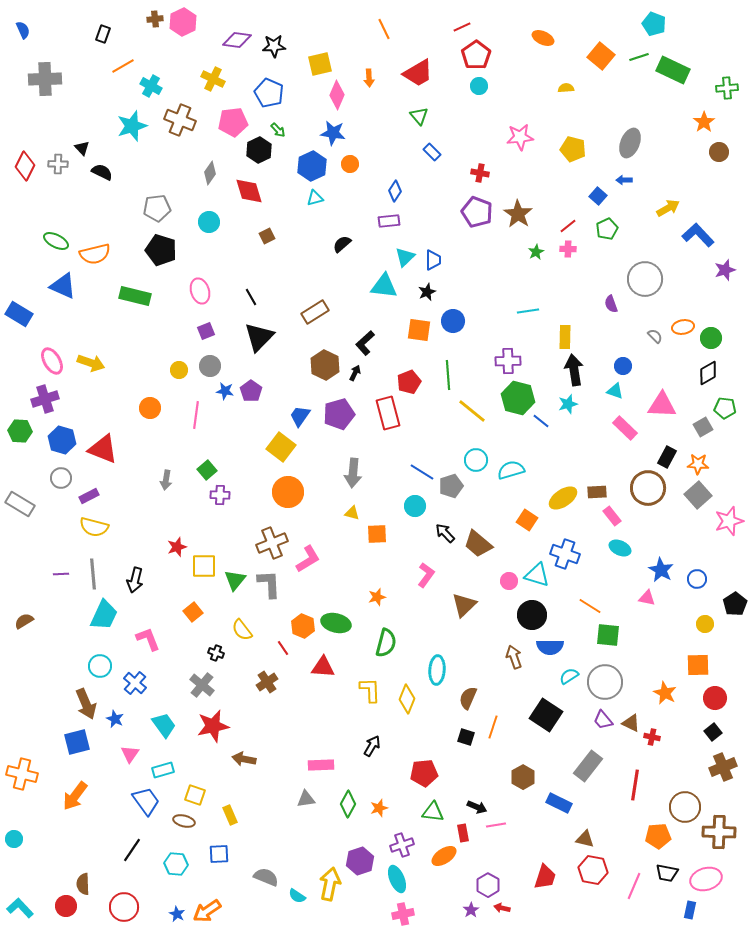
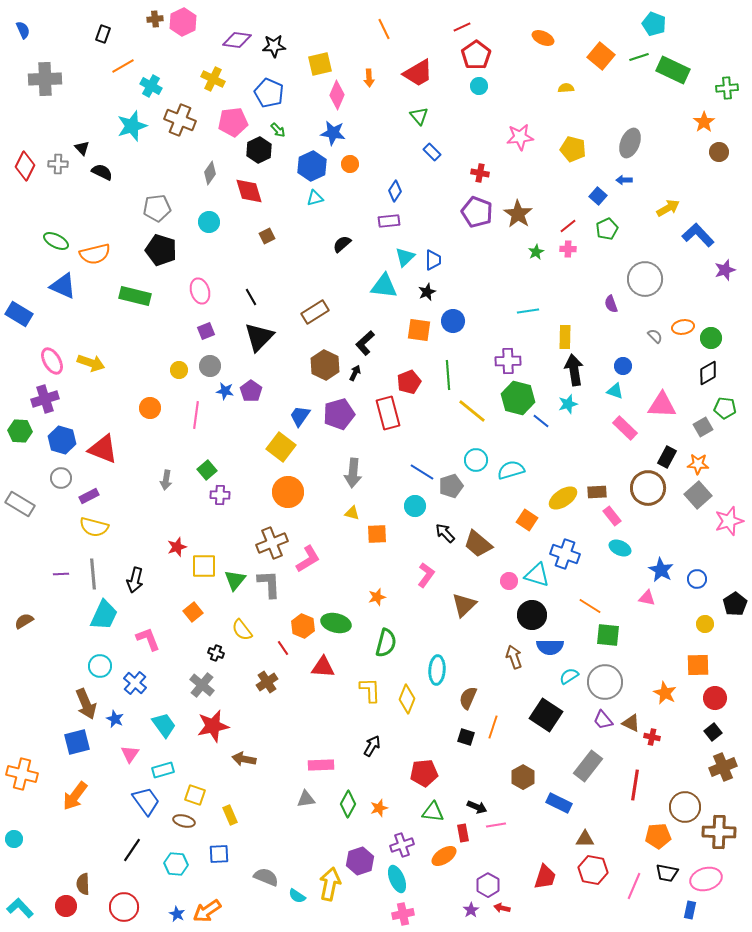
brown triangle at (585, 839): rotated 12 degrees counterclockwise
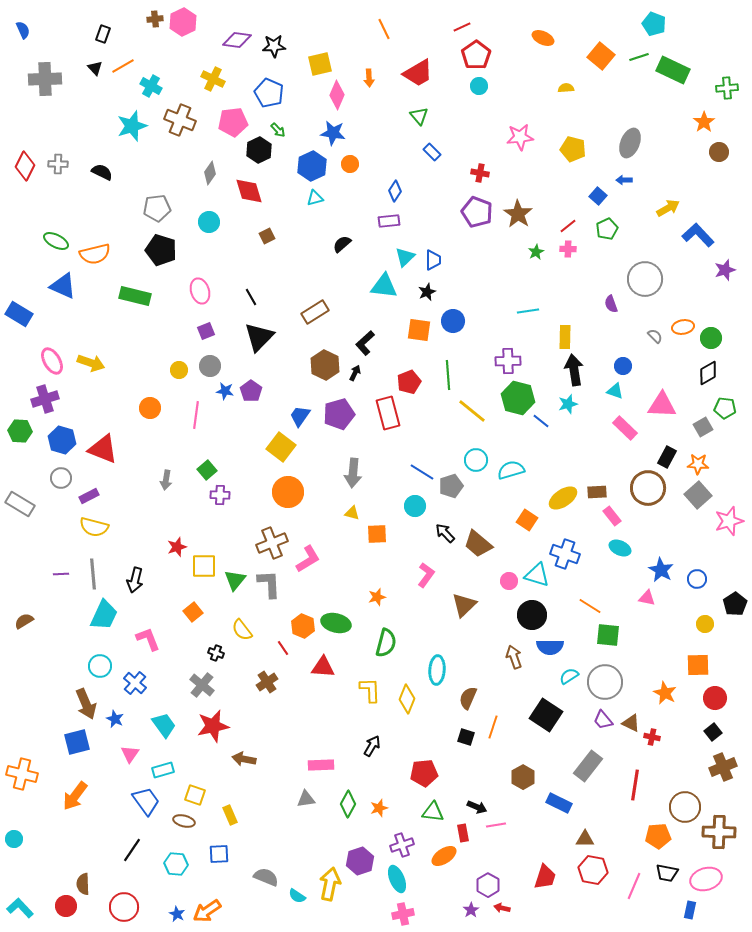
black triangle at (82, 148): moved 13 px right, 80 px up
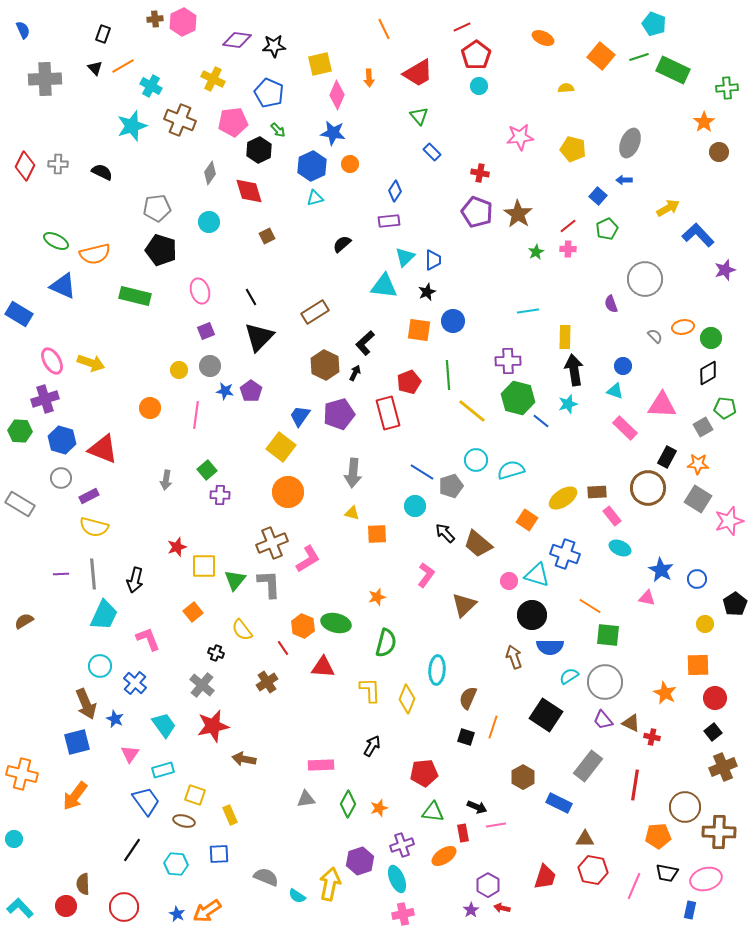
gray square at (698, 495): moved 4 px down; rotated 16 degrees counterclockwise
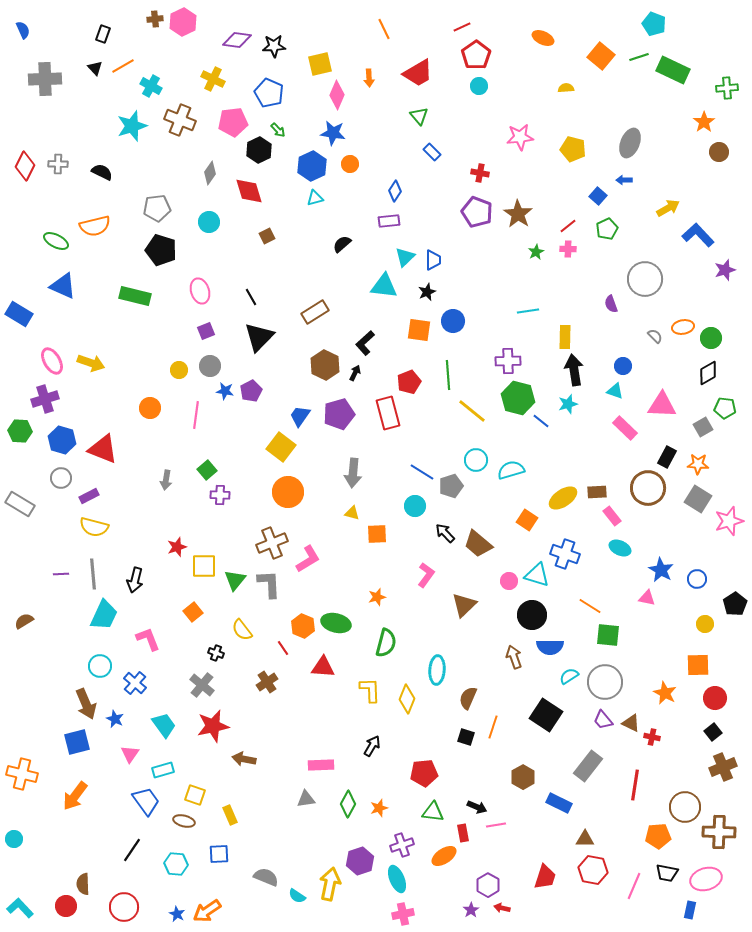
orange semicircle at (95, 254): moved 28 px up
purple pentagon at (251, 391): rotated 10 degrees clockwise
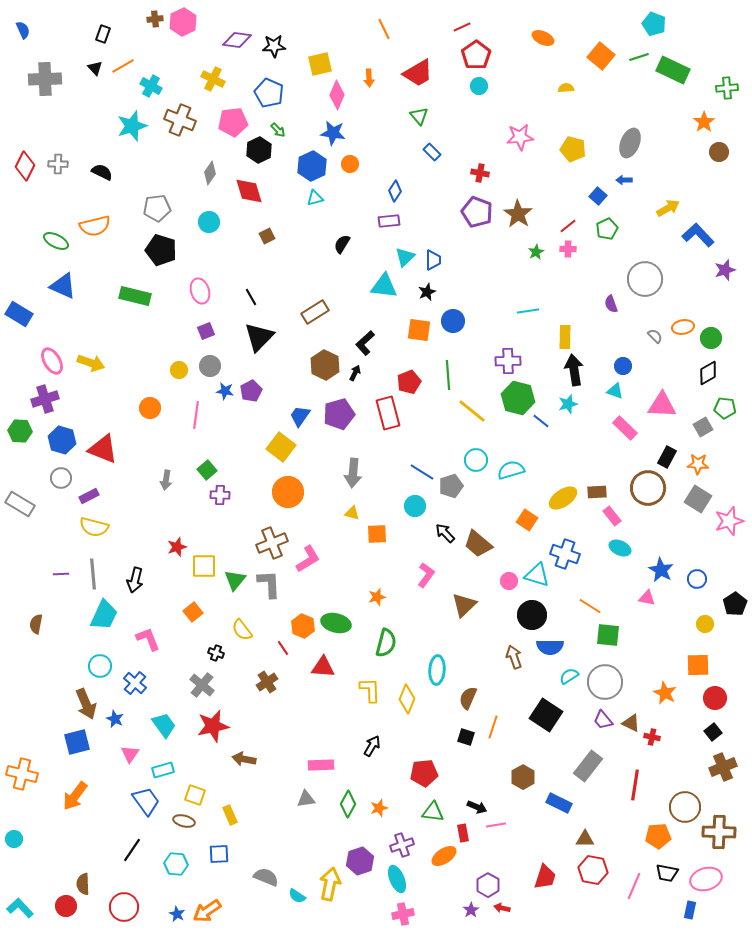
black semicircle at (342, 244): rotated 18 degrees counterclockwise
brown semicircle at (24, 621): moved 12 px right, 3 px down; rotated 48 degrees counterclockwise
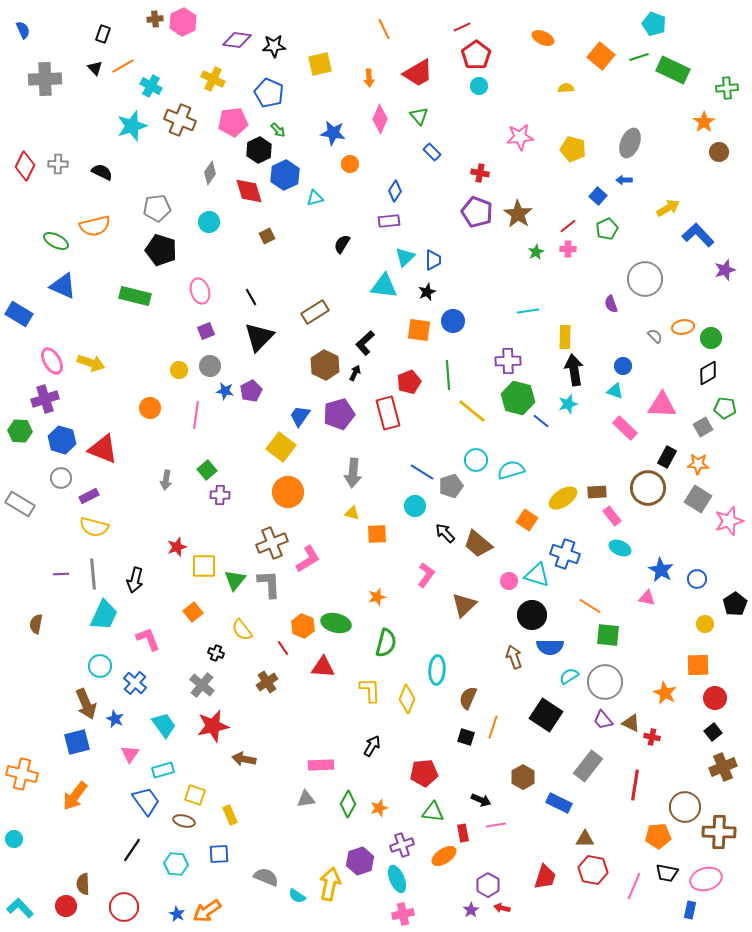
pink diamond at (337, 95): moved 43 px right, 24 px down
blue hexagon at (312, 166): moved 27 px left, 9 px down
black arrow at (477, 807): moved 4 px right, 7 px up
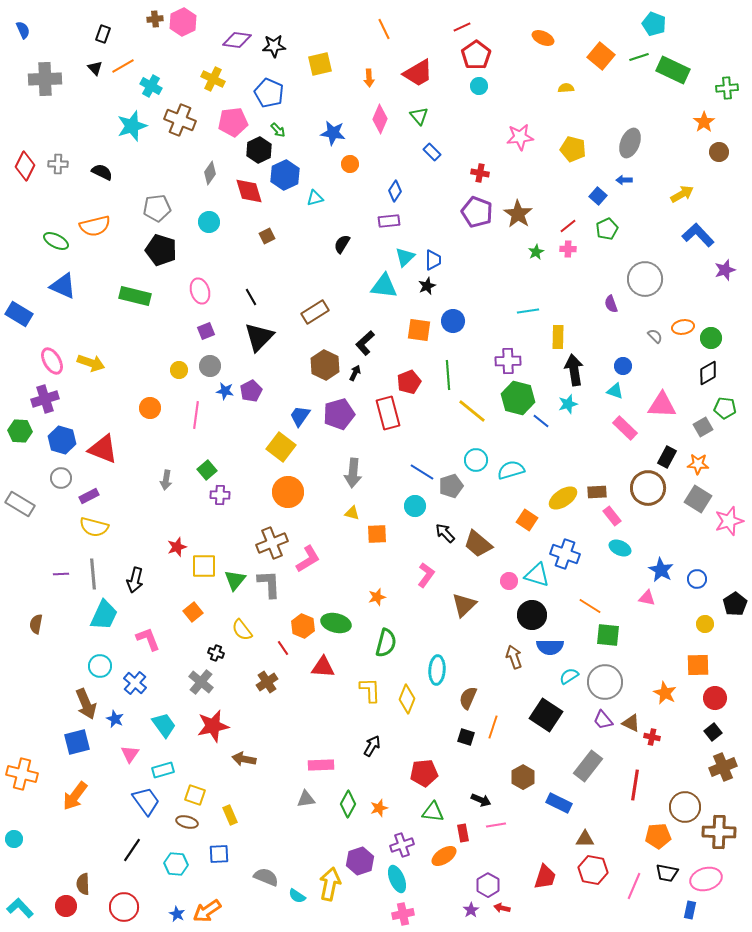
yellow arrow at (668, 208): moved 14 px right, 14 px up
black star at (427, 292): moved 6 px up
yellow rectangle at (565, 337): moved 7 px left
gray cross at (202, 685): moved 1 px left, 3 px up
brown ellipse at (184, 821): moved 3 px right, 1 px down
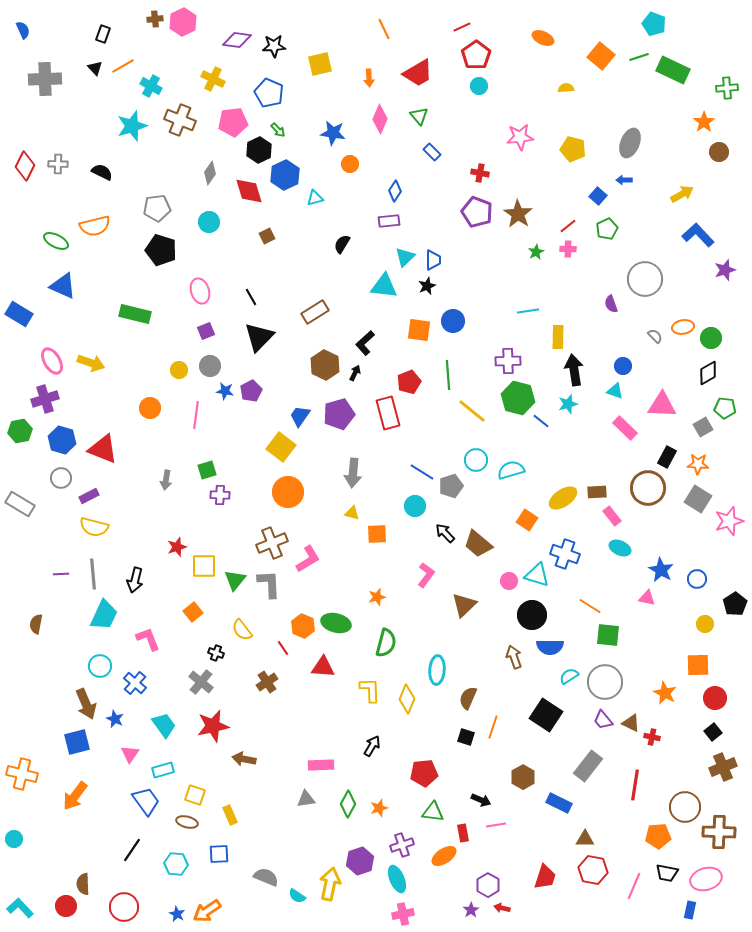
green rectangle at (135, 296): moved 18 px down
green hexagon at (20, 431): rotated 15 degrees counterclockwise
green square at (207, 470): rotated 24 degrees clockwise
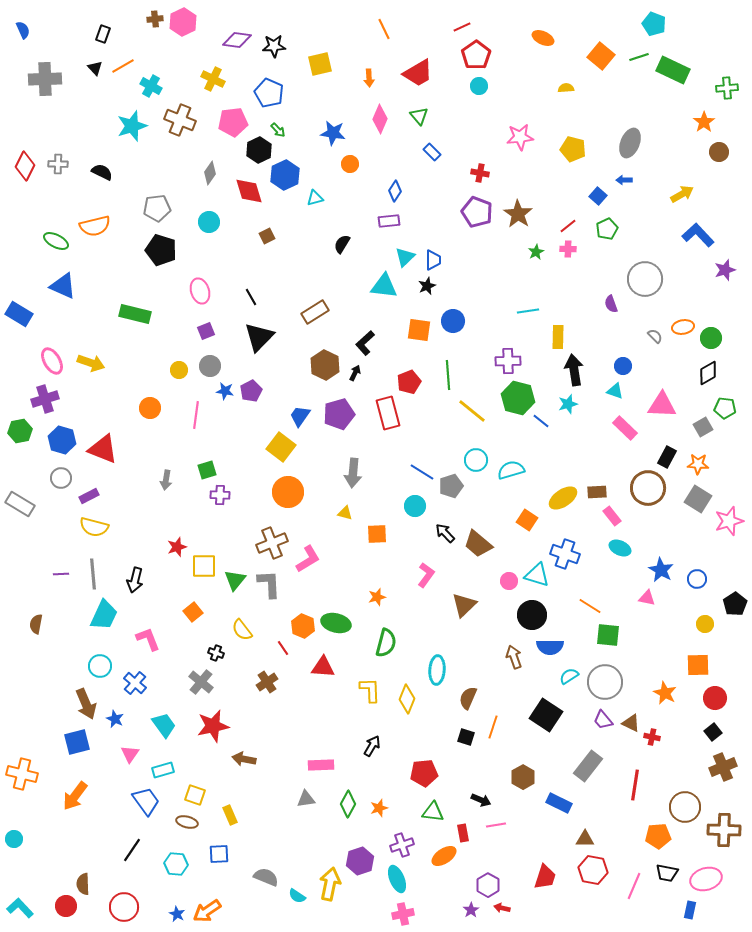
yellow triangle at (352, 513): moved 7 px left
brown cross at (719, 832): moved 5 px right, 2 px up
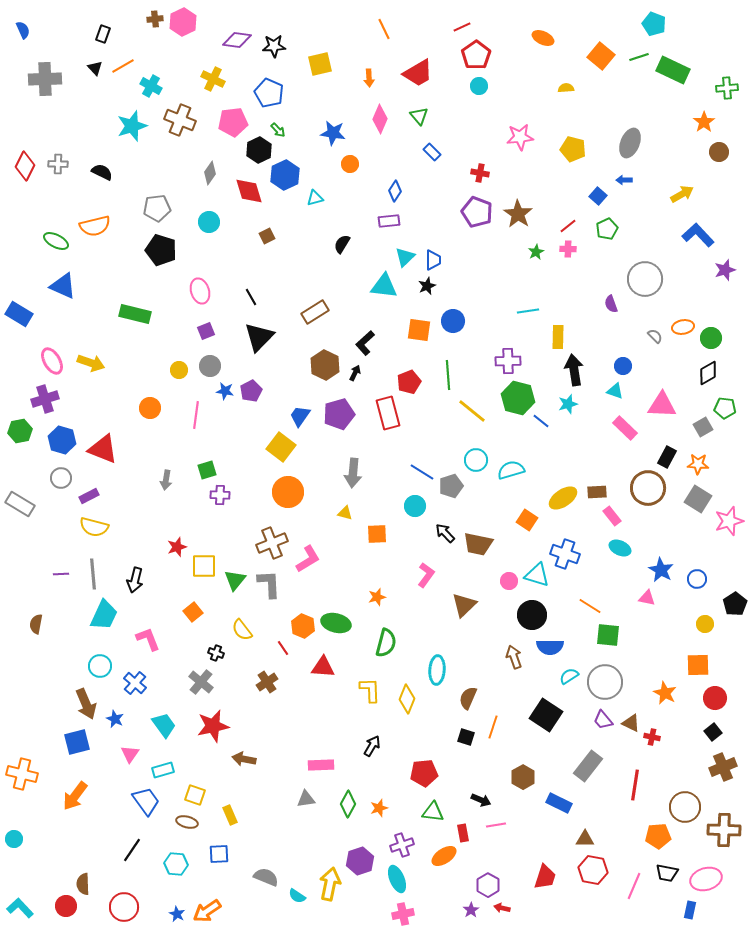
brown trapezoid at (478, 544): rotated 28 degrees counterclockwise
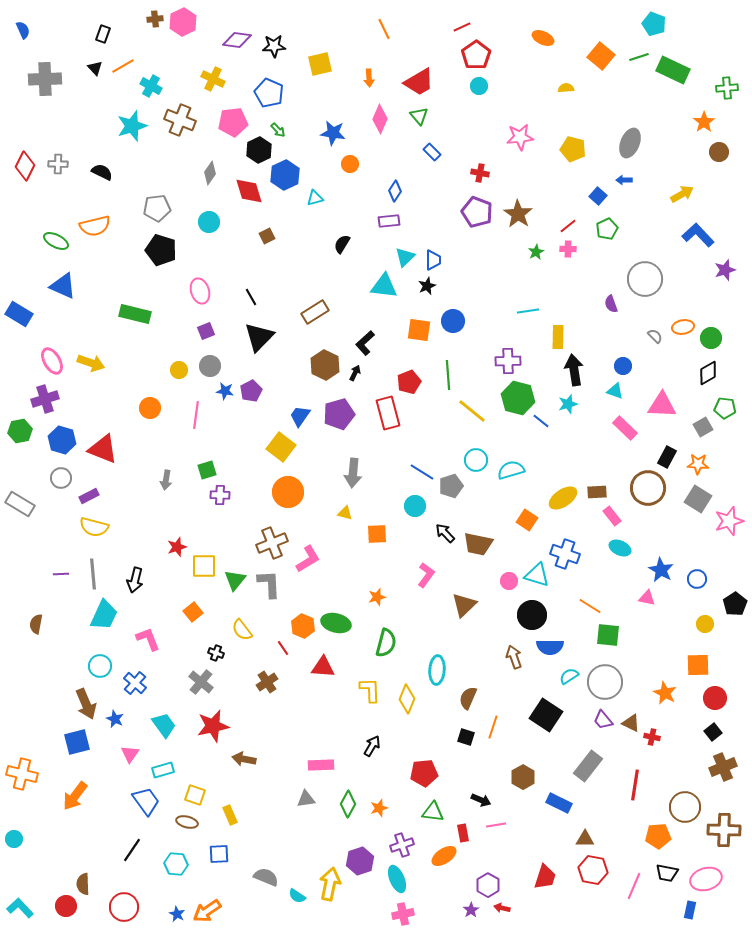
red trapezoid at (418, 73): moved 1 px right, 9 px down
